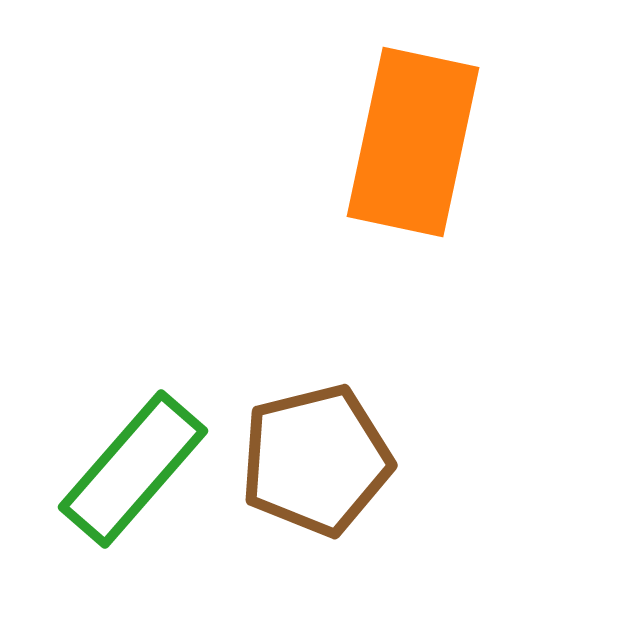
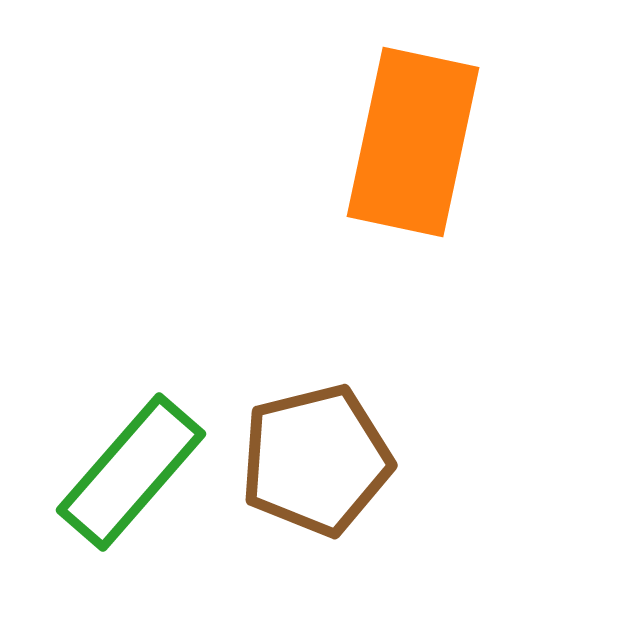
green rectangle: moved 2 px left, 3 px down
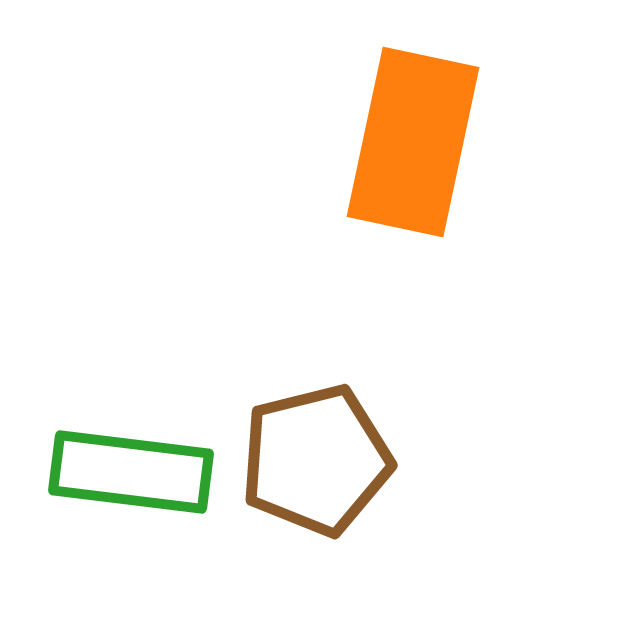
green rectangle: rotated 56 degrees clockwise
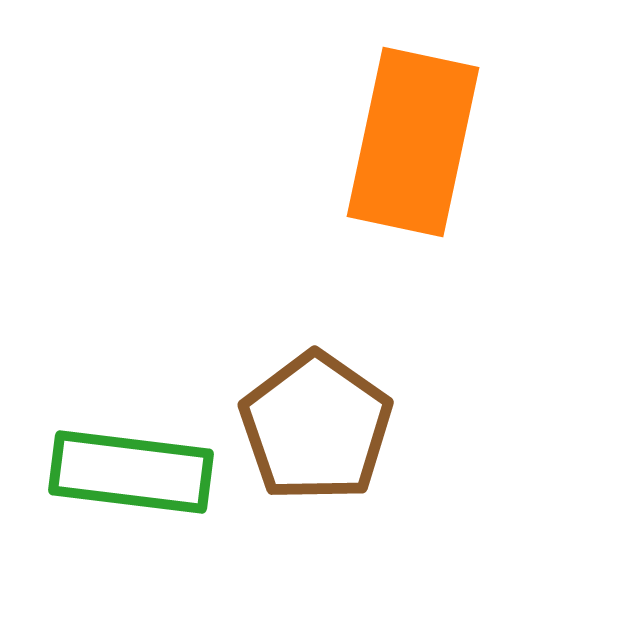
brown pentagon: moved 33 px up; rotated 23 degrees counterclockwise
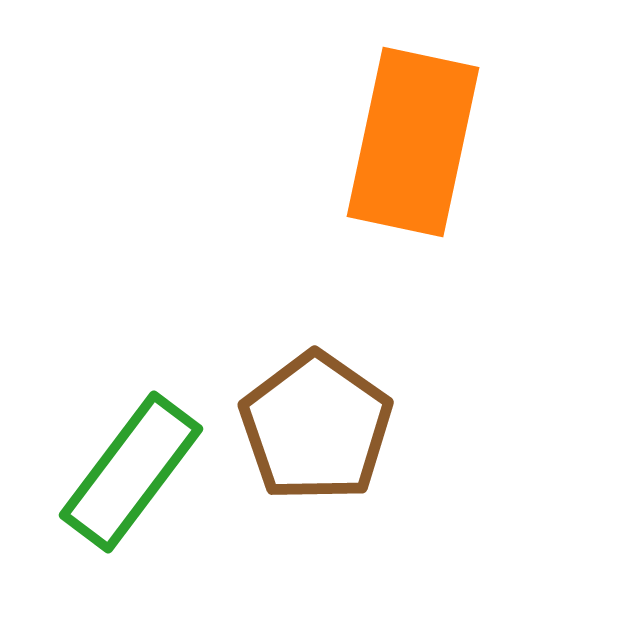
green rectangle: rotated 60 degrees counterclockwise
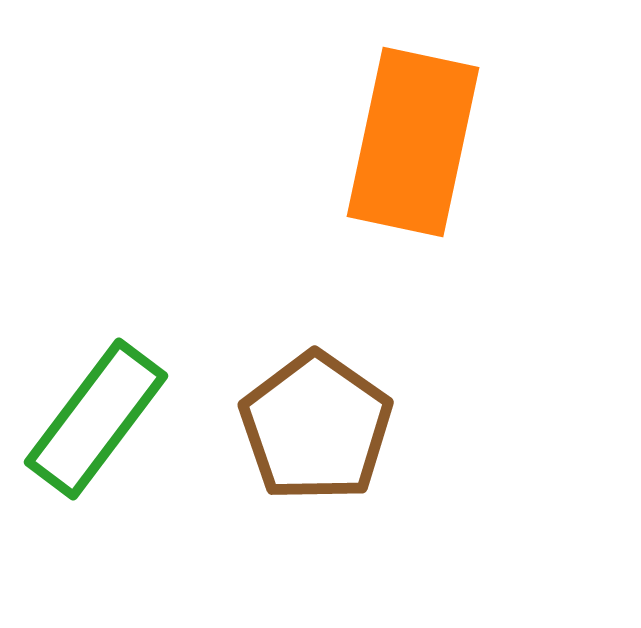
green rectangle: moved 35 px left, 53 px up
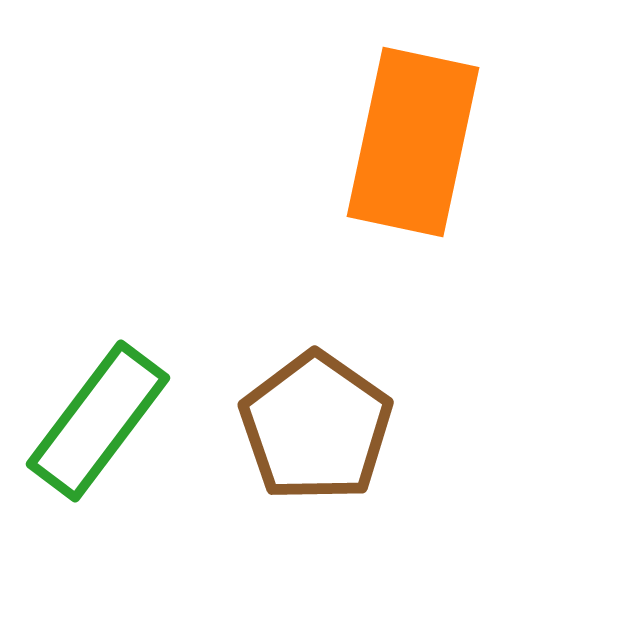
green rectangle: moved 2 px right, 2 px down
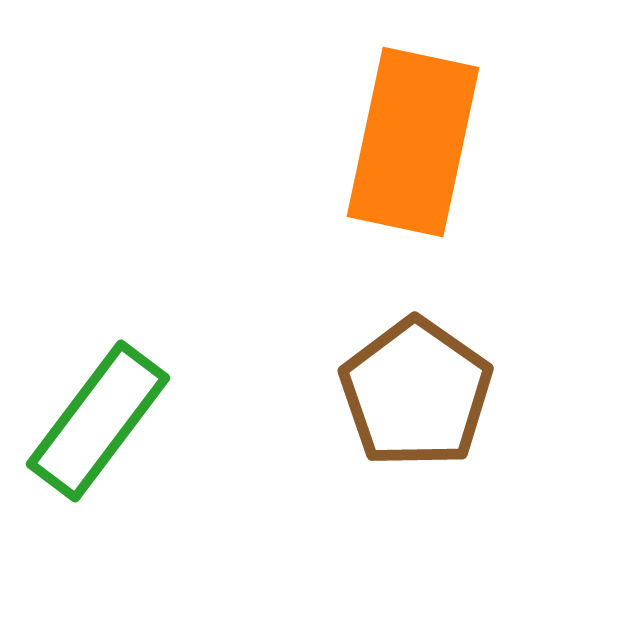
brown pentagon: moved 100 px right, 34 px up
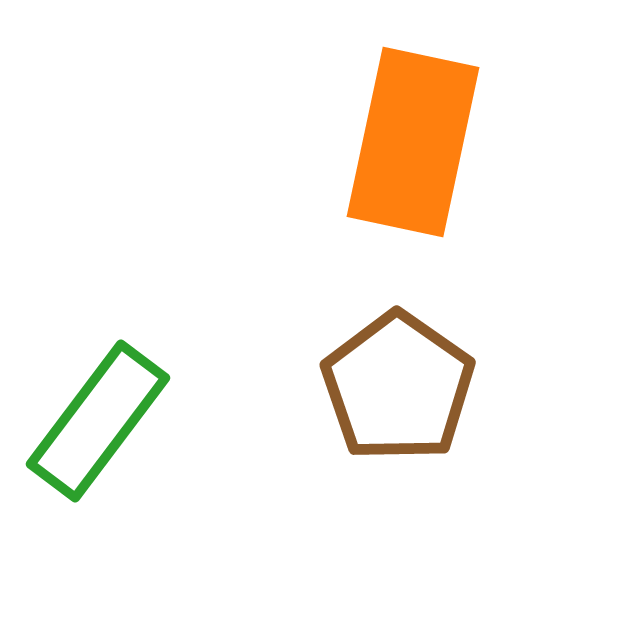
brown pentagon: moved 18 px left, 6 px up
